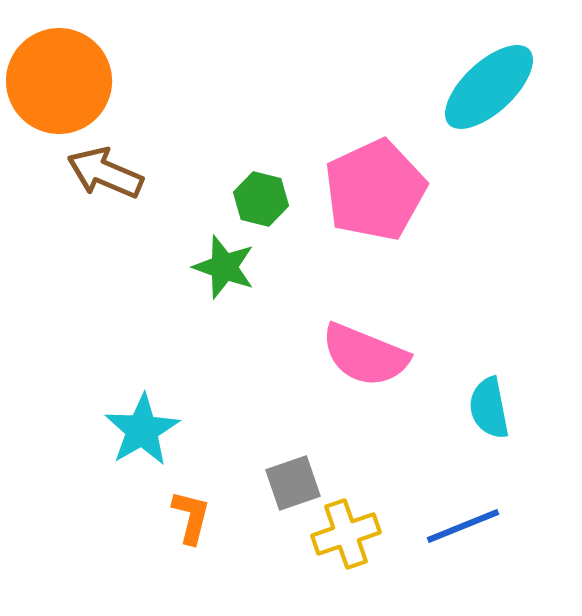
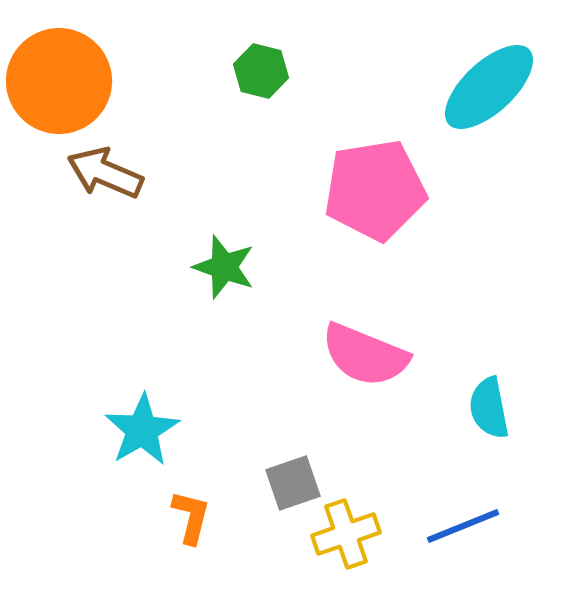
pink pentagon: rotated 16 degrees clockwise
green hexagon: moved 128 px up
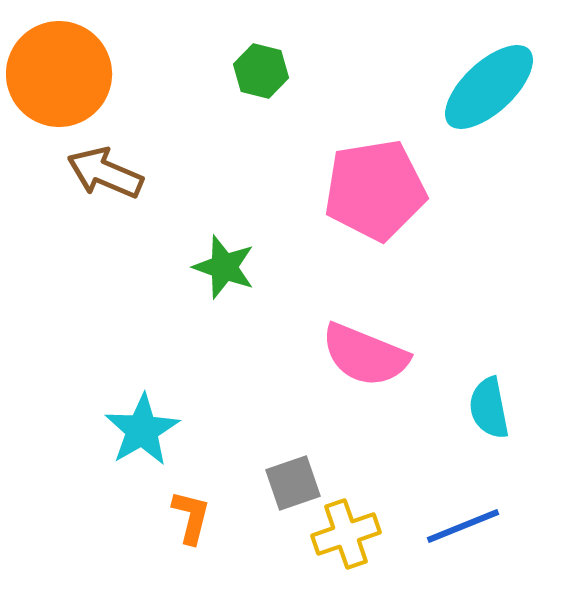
orange circle: moved 7 px up
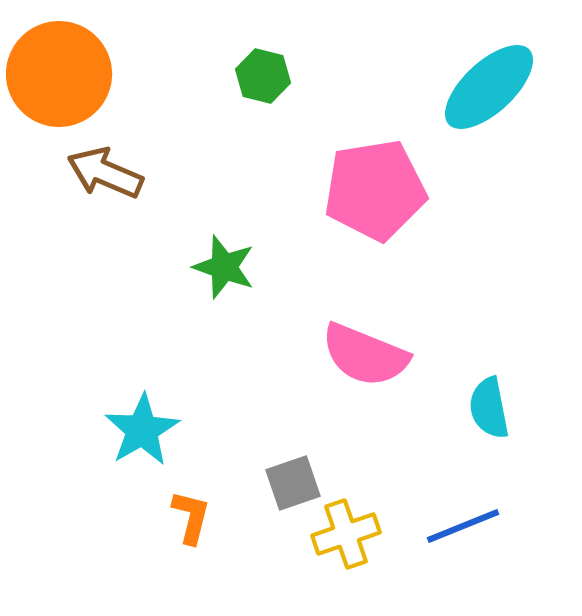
green hexagon: moved 2 px right, 5 px down
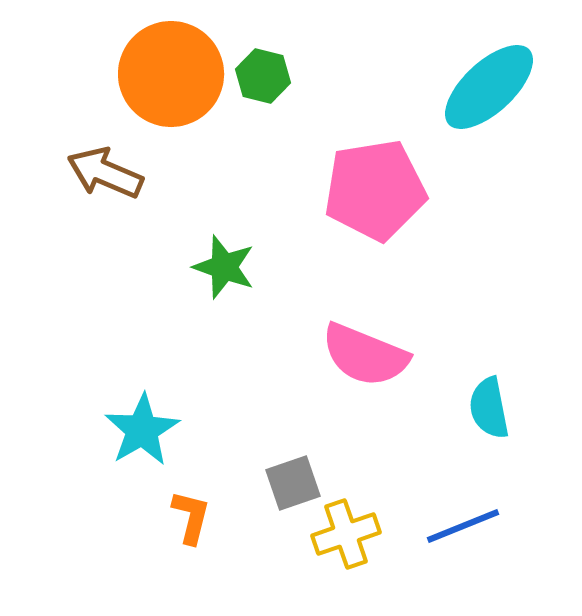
orange circle: moved 112 px right
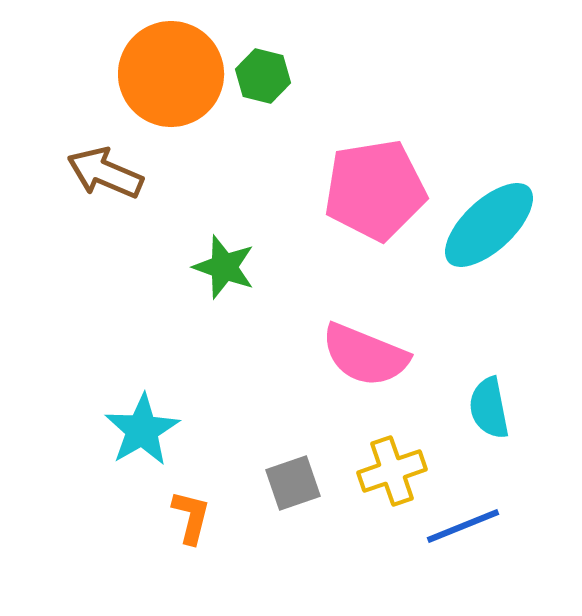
cyan ellipse: moved 138 px down
yellow cross: moved 46 px right, 63 px up
